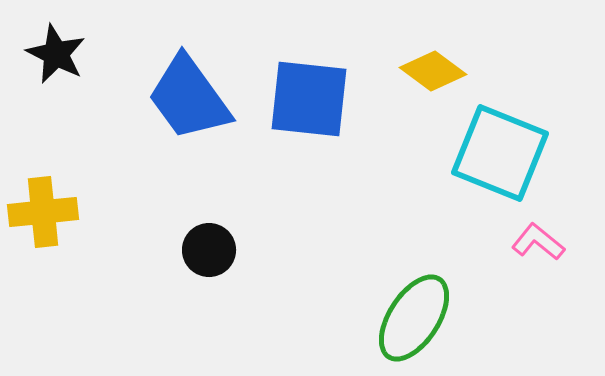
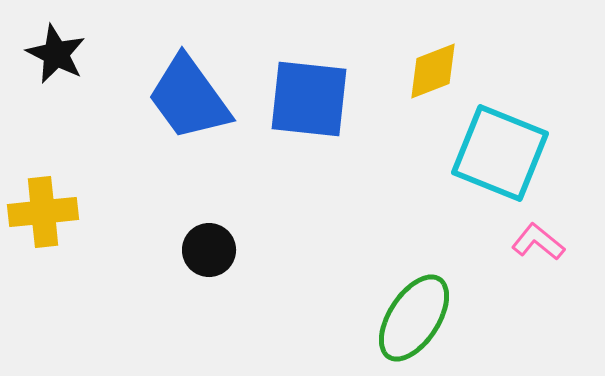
yellow diamond: rotated 58 degrees counterclockwise
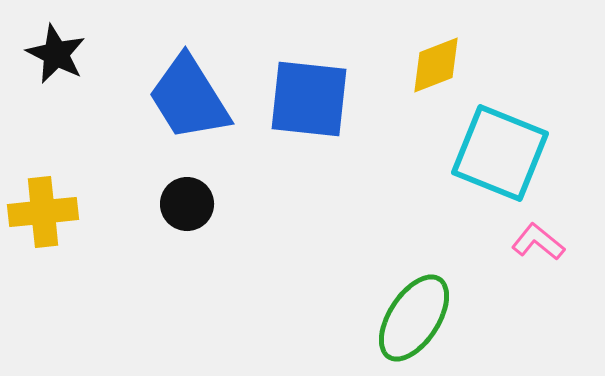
yellow diamond: moved 3 px right, 6 px up
blue trapezoid: rotated 4 degrees clockwise
black circle: moved 22 px left, 46 px up
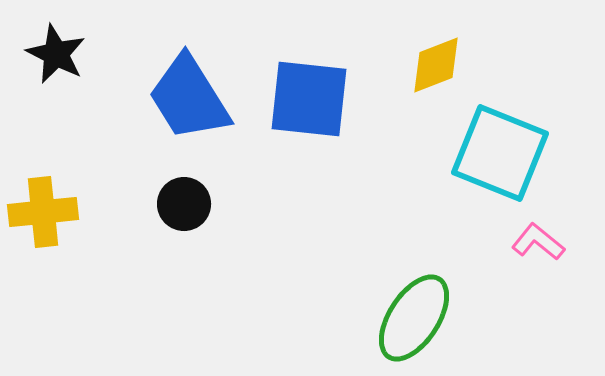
black circle: moved 3 px left
